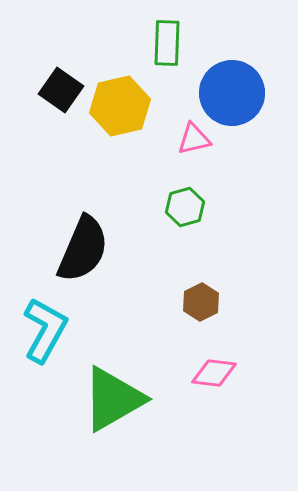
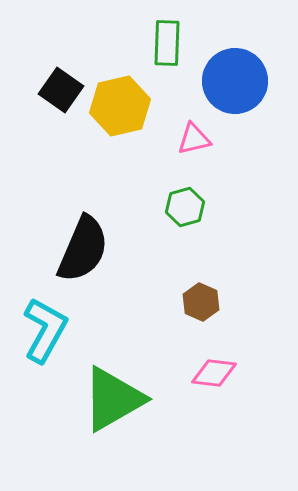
blue circle: moved 3 px right, 12 px up
brown hexagon: rotated 9 degrees counterclockwise
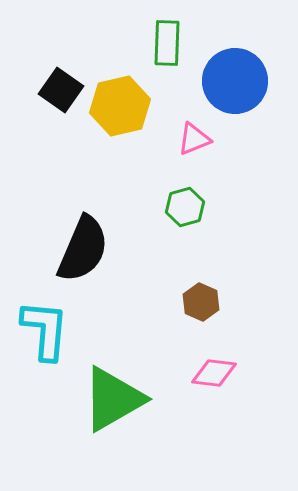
pink triangle: rotated 9 degrees counterclockwise
cyan L-shape: rotated 24 degrees counterclockwise
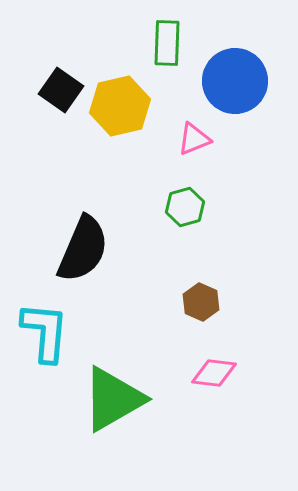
cyan L-shape: moved 2 px down
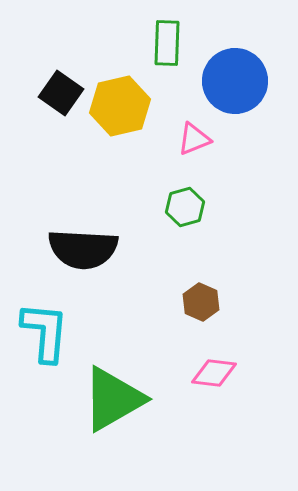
black square: moved 3 px down
black semicircle: rotated 70 degrees clockwise
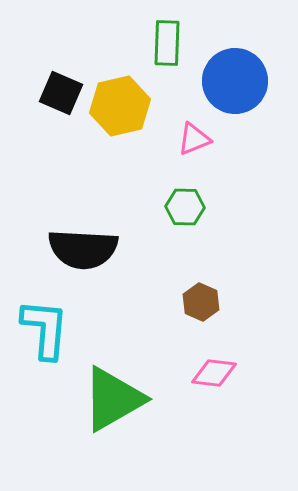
black square: rotated 12 degrees counterclockwise
green hexagon: rotated 18 degrees clockwise
cyan L-shape: moved 3 px up
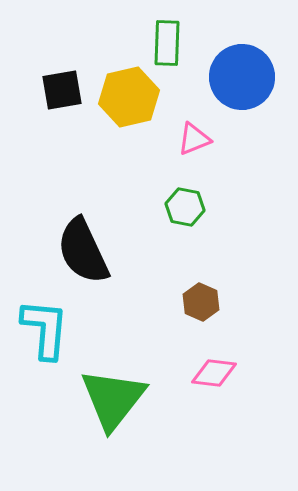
blue circle: moved 7 px right, 4 px up
black square: moved 1 px right, 3 px up; rotated 33 degrees counterclockwise
yellow hexagon: moved 9 px right, 9 px up
green hexagon: rotated 9 degrees clockwise
black semicircle: moved 2 px down; rotated 62 degrees clockwise
green triangle: rotated 22 degrees counterclockwise
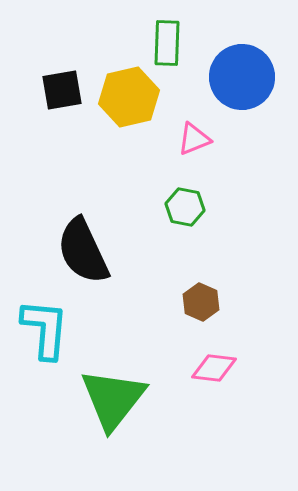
pink diamond: moved 5 px up
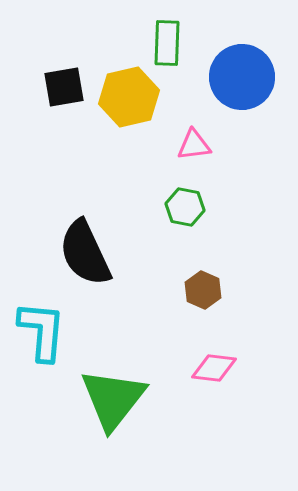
black square: moved 2 px right, 3 px up
pink triangle: moved 6 px down; rotated 15 degrees clockwise
black semicircle: moved 2 px right, 2 px down
brown hexagon: moved 2 px right, 12 px up
cyan L-shape: moved 3 px left, 2 px down
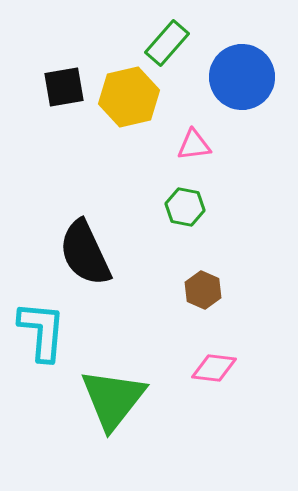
green rectangle: rotated 39 degrees clockwise
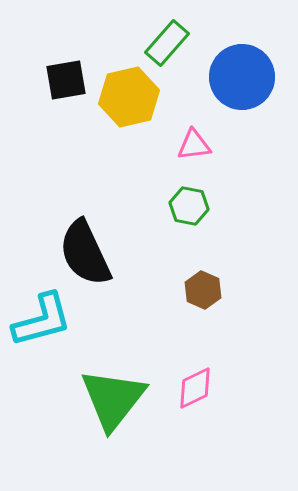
black square: moved 2 px right, 7 px up
green hexagon: moved 4 px right, 1 px up
cyan L-shape: moved 11 px up; rotated 70 degrees clockwise
pink diamond: moved 19 px left, 20 px down; rotated 33 degrees counterclockwise
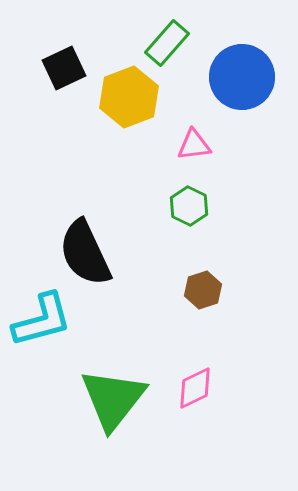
black square: moved 2 px left, 12 px up; rotated 15 degrees counterclockwise
yellow hexagon: rotated 8 degrees counterclockwise
green hexagon: rotated 15 degrees clockwise
brown hexagon: rotated 18 degrees clockwise
